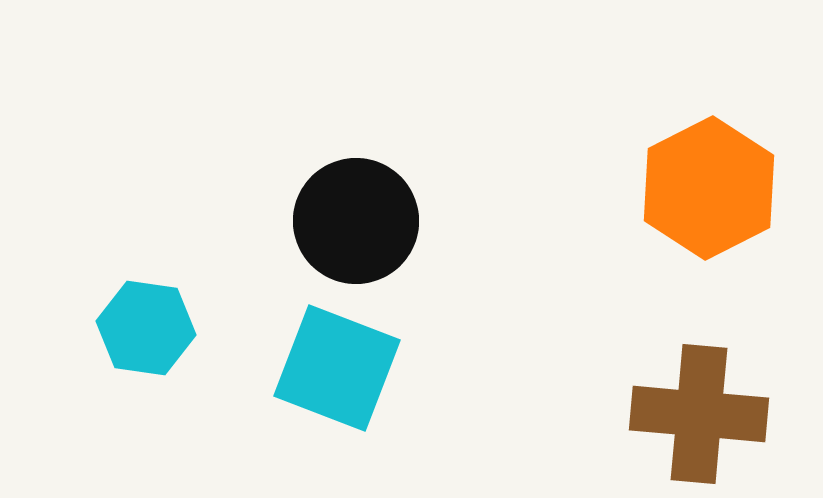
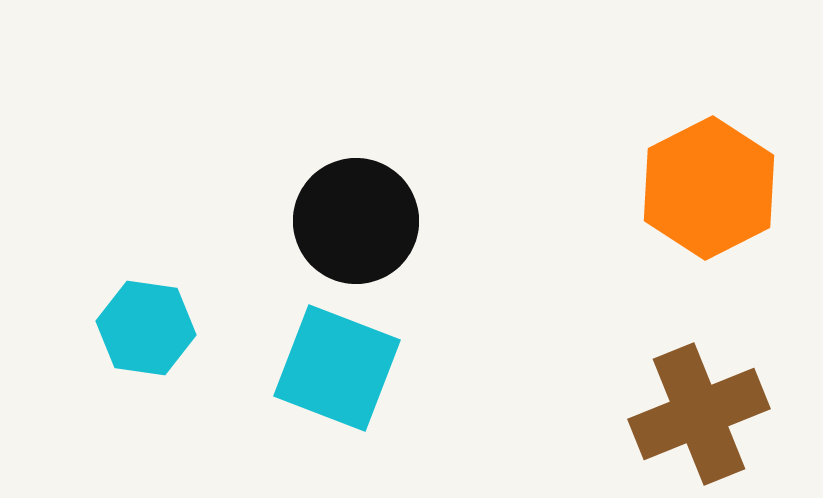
brown cross: rotated 27 degrees counterclockwise
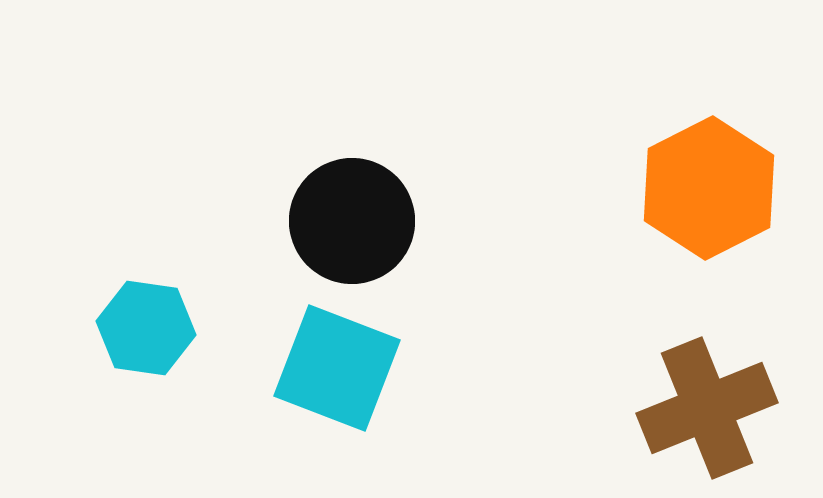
black circle: moved 4 px left
brown cross: moved 8 px right, 6 px up
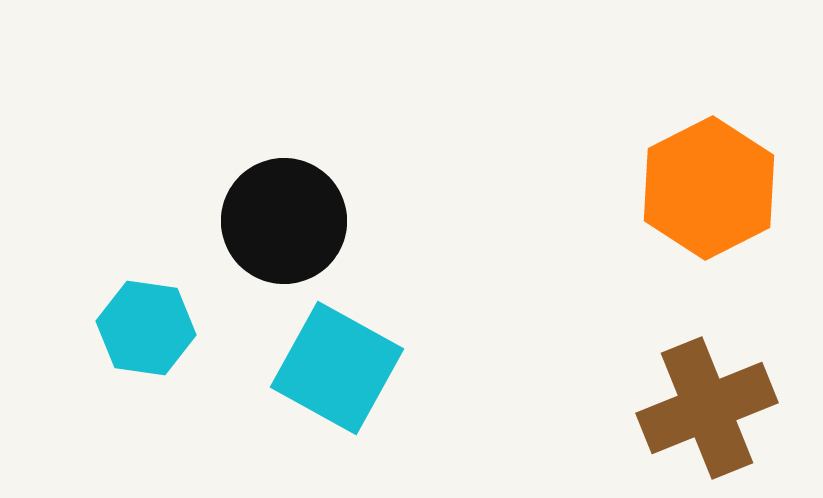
black circle: moved 68 px left
cyan square: rotated 8 degrees clockwise
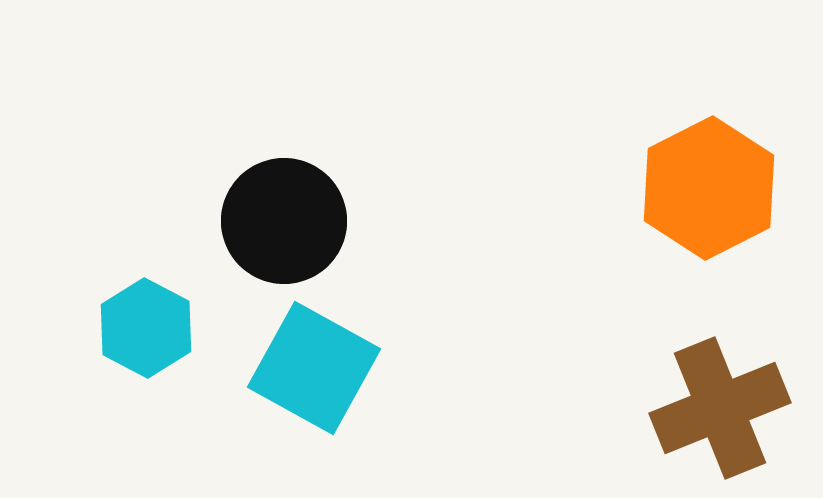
cyan hexagon: rotated 20 degrees clockwise
cyan square: moved 23 px left
brown cross: moved 13 px right
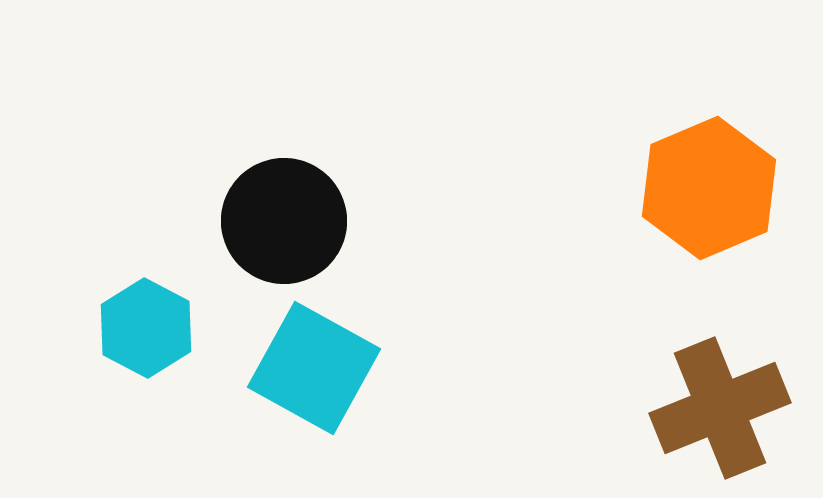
orange hexagon: rotated 4 degrees clockwise
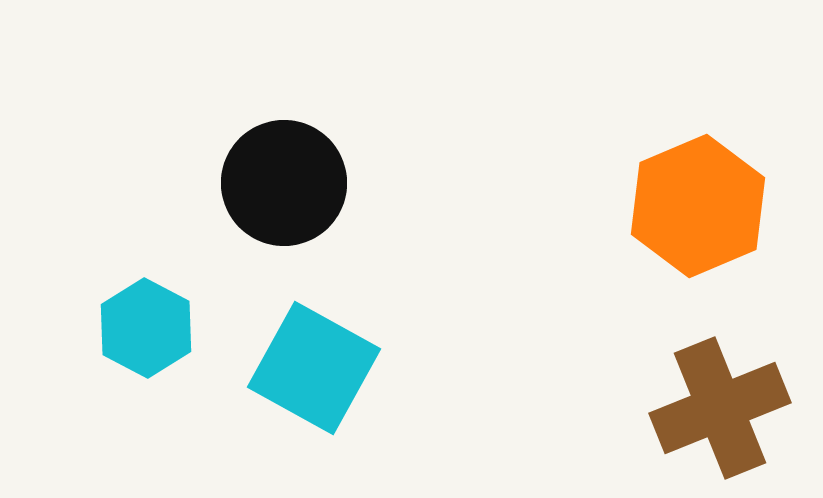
orange hexagon: moved 11 px left, 18 px down
black circle: moved 38 px up
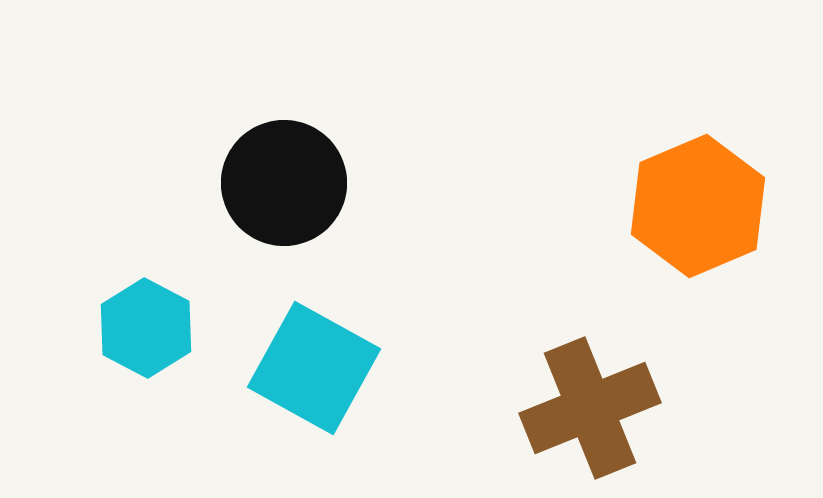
brown cross: moved 130 px left
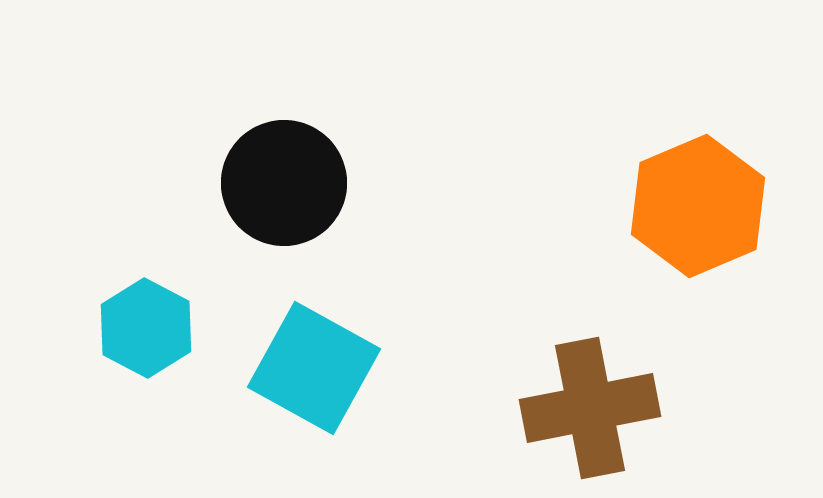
brown cross: rotated 11 degrees clockwise
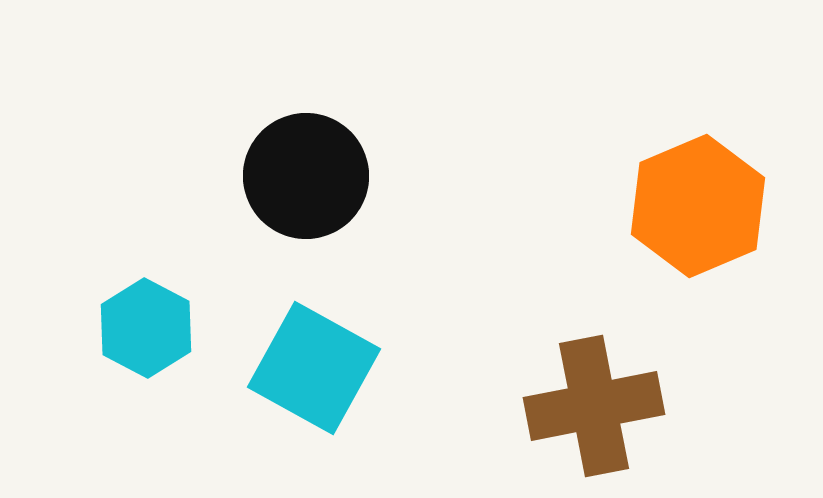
black circle: moved 22 px right, 7 px up
brown cross: moved 4 px right, 2 px up
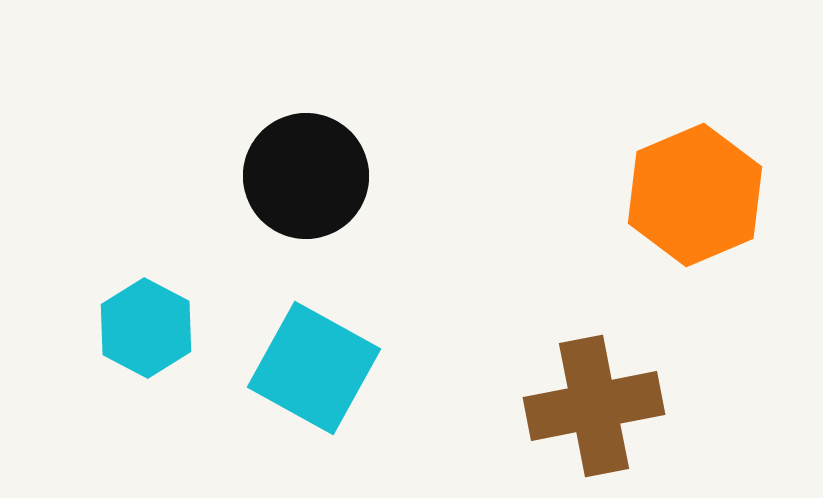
orange hexagon: moved 3 px left, 11 px up
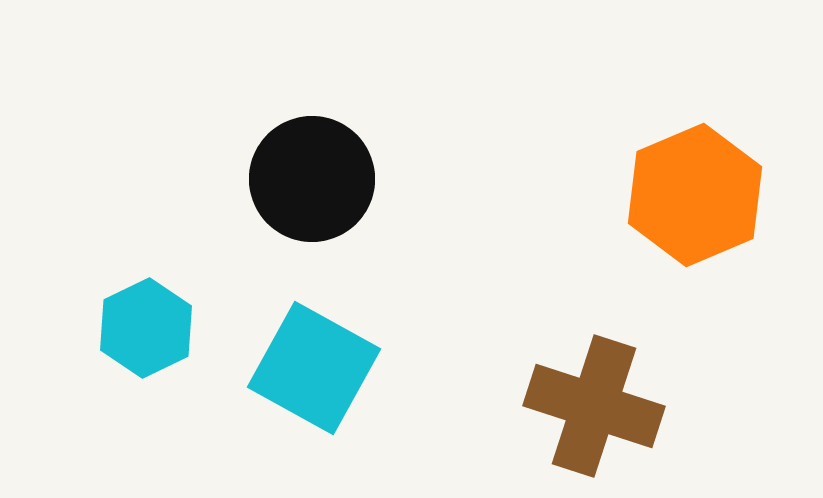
black circle: moved 6 px right, 3 px down
cyan hexagon: rotated 6 degrees clockwise
brown cross: rotated 29 degrees clockwise
